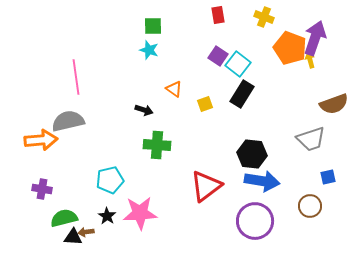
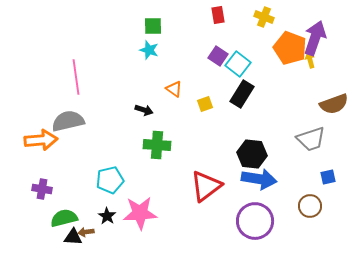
blue arrow: moved 3 px left, 2 px up
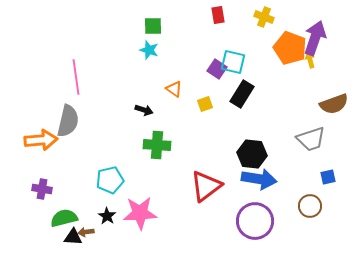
purple square: moved 1 px left, 13 px down
cyan square: moved 5 px left, 2 px up; rotated 25 degrees counterclockwise
gray semicircle: rotated 116 degrees clockwise
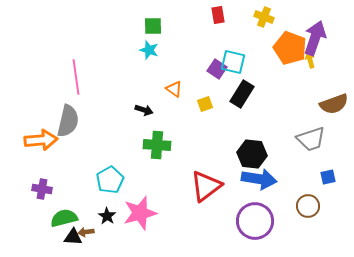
cyan pentagon: rotated 16 degrees counterclockwise
brown circle: moved 2 px left
pink star: rotated 12 degrees counterclockwise
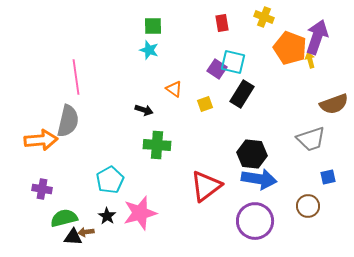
red rectangle: moved 4 px right, 8 px down
purple arrow: moved 2 px right, 1 px up
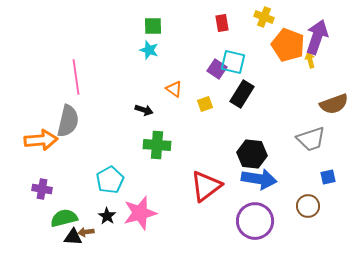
orange pentagon: moved 2 px left, 3 px up
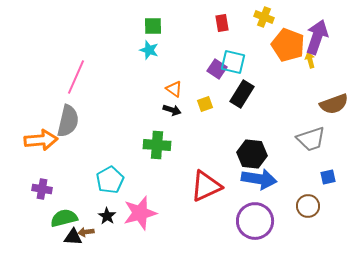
pink line: rotated 32 degrees clockwise
black arrow: moved 28 px right
red triangle: rotated 12 degrees clockwise
